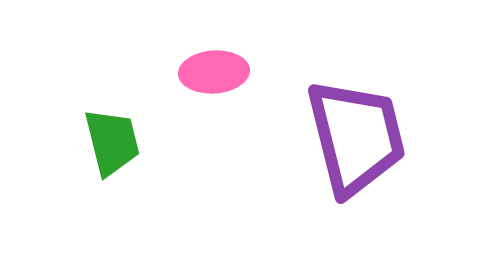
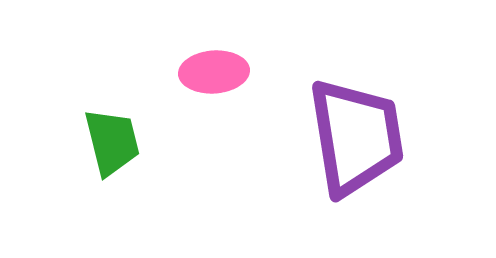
purple trapezoid: rotated 5 degrees clockwise
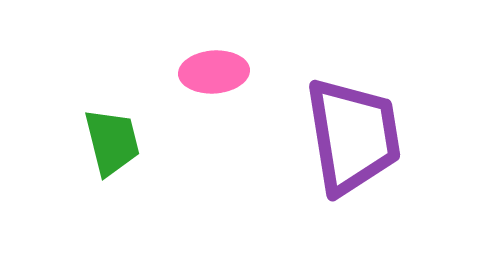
purple trapezoid: moved 3 px left, 1 px up
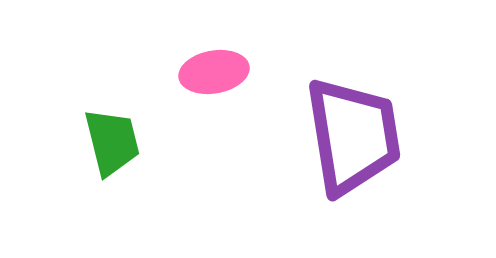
pink ellipse: rotated 6 degrees counterclockwise
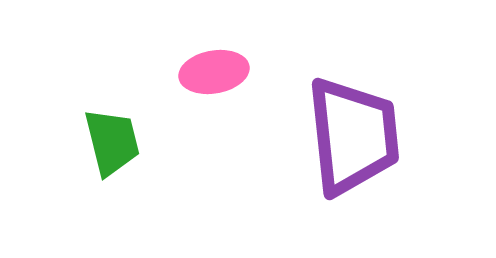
purple trapezoid: rotated 3 degrees clockwise
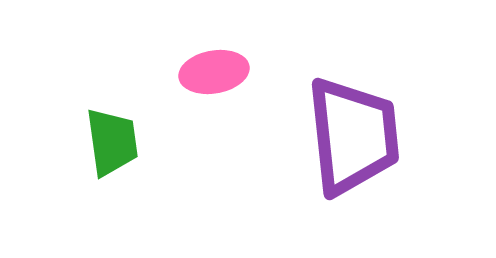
green trapezoid: rotated 6 degrees clockwise
